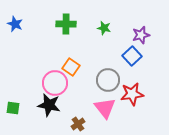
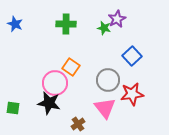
purple star: moved 24 px left, 16 px up; rotated 12 degrees counterclockwise
black star: moved 2 px up
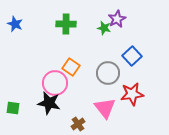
gray circle: moved 7 px up
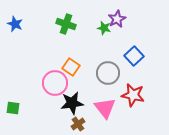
green cross: rotated 18 degrees clockwise
blue square: moved 2 px right
red star: moved 1 px right, 1 px down; rotated 20 degrees clockwise
black star: moved 23 px right; rotated 20 degrees counterclockwise
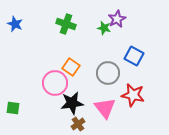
blue square: rotated 18 degrees counterclockwise
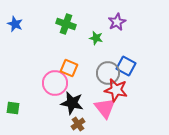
purple star: moved 3 px down
green star: moved 8 px left, 10 px down
blue square: moved 8 px left, 10 px down
orange square: moved 2 px left, 1 px down; rotated 12 degrees counterclockwise
red star: moved 17 px left, 5 px up
black star: rotated 20 degrees clockwise
